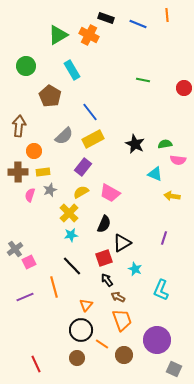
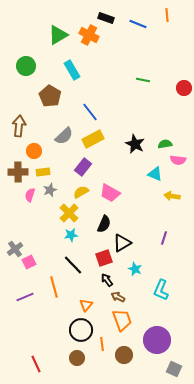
black line at (72, 266): moved 1 px right, 1 px up
orange line at (102, 344): rotated 48 degrees clockwise
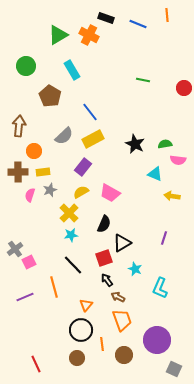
cyan L-shape at (161, 290): moved 1 px left, 2 px up
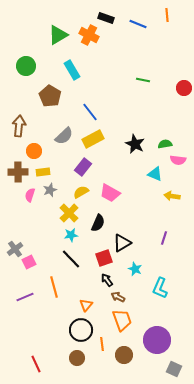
black semicircle at (104, 224): moved 6 px left, 1 px up
black line at (73, 265): moved 2 px left, 6 px up
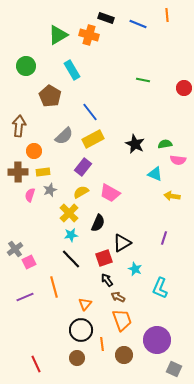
orange cross at (89, 35): rotated 12 degrees counterclockwise
orange triangle at (86, 305): moved 1 px left, 1 px up
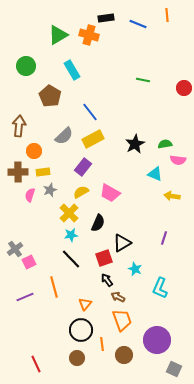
black rectangle at (106, 18): rotated 28 degrees counterclockwise
black star at (135, 144): rotated 18 degrees clockwise
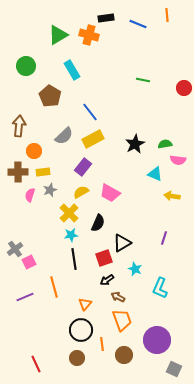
black line at (71, 259): moved 3 px right; rotated 35 degrees clockwise
black arrow at (107, 280): rotated 88 degrees counterclockwise
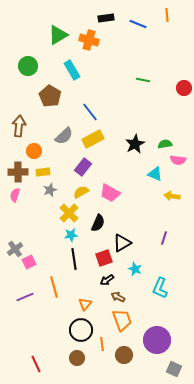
orange cross at (89, 35): moved 5 px down
green circle at (26, 66): moved 2 px right
pink semicircle at (30, 195): moved 15 px left
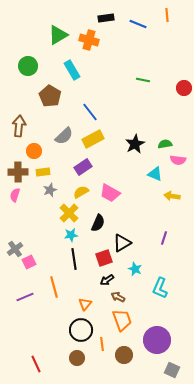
purple rectangle at (83, 167): rotated 18 degrees clockwise
gray square at (174, 369): moved 2 px left, 1 px down
